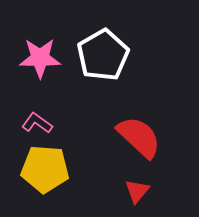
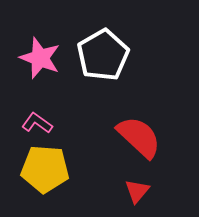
pink star: rotated 21 degrees clockwise
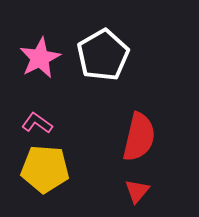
pink star: rotated 24 degrees clockwise
red semicircle: rotated 60 degrees clockwise
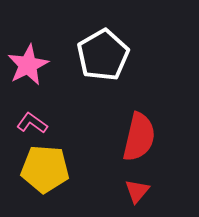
pink star: moved 12 px left, 7 px down
pink L-shape: moved 5 px left
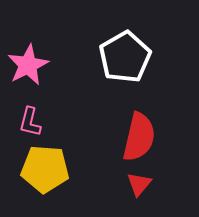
white pentagon: moved 22 px right, 2 px down
pink L-shape: moved 2 px left, 1 px up; rotated 112 degrees counterclockwise
red triangle: moved 2 px right, 7 px up
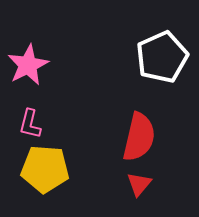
white pentagon: moved 37 px right; rotated 6 degrees clockwise
pink L-shape: moved 2 px down
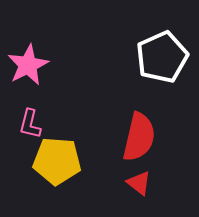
yellow pentagon: moved 12 px right, 8 px up
red triangle: moved 1 px up; rotated 32 degrees counterclockwise
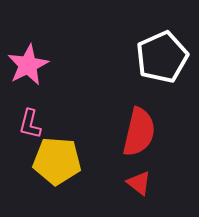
red semicircle: moved 5 px up
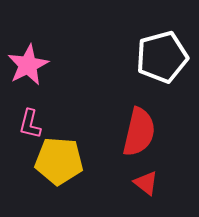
white pentagon: rotated 9 degrees clockwise
yellow pentagon: moved 2 px right
red triangle: moved 7 px right
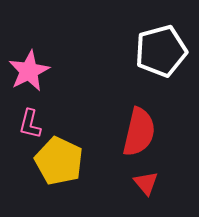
white pentagon: moved 1 px left, 6 px up
pink star: moved 1 px right, 6 px down
yellow pentagon: rotated 21 degrees clockwise
red triangle: rotated 12 degrees clockwise
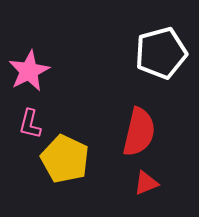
white pentagon: moved 2 px down
yellow pentagon: moved 6 px right, 2 px up
red triangle: rotated 48 degrees clockwise
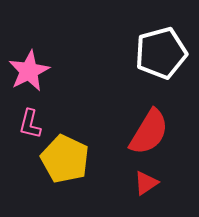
red semicircle: moved 10 px right; rotated 18 degrees clockwise
red triangle: rotated 12 degrees counterclockwise
